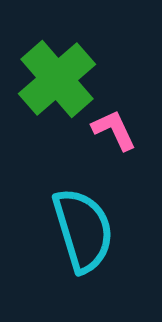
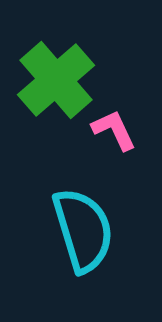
green cross: moved 1 px left, 1 px down
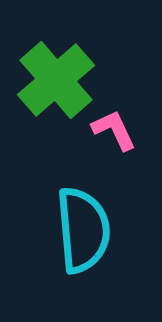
cyan semicircle: rotated 12 degrees clockwise
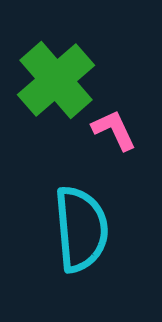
cyan semicircle: moved 2 px left, 1 px up
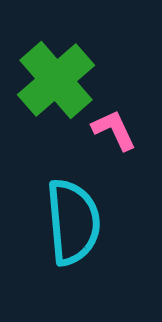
cyan semicircle: moved 8 px left, 7 px up
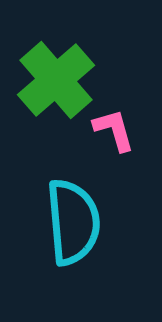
pink L-shape: rotated 9 degrees clockwise
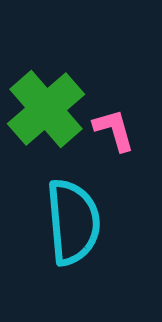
green cross: moved 10 px left, 29 px down
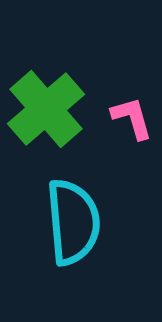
pink L-shape: moved 18 px right, 12 px up
